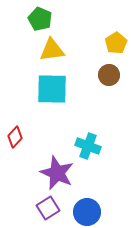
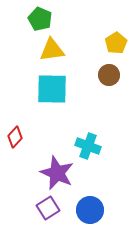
blue circle: moved 3 px right, 2 px up
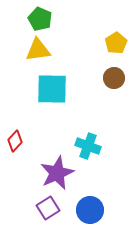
yellow triangle: moved 14 px left
brown circle: moved 5 px right, 3 px down
red diamond: moved 4 px down
purple star: rotated 24 degrees clockwise
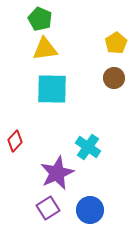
yellow triangle: moved 7 px right, 1 px up
cyan cross: moved 1 px down; rotated 15 degrees clockwise
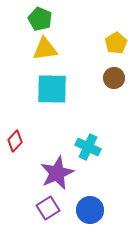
cyan cross: rotated 10 degrees counterclockwise
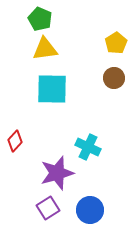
purple star: rotated 8 degrees clockwise
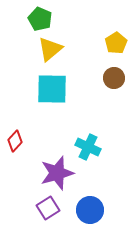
yellow triangle: moved 5 px right; rotated 32 degrees counterclockwise
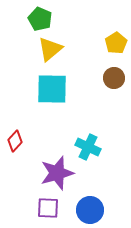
purple square: rotated 35 degrees clockwise
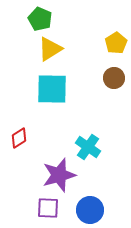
yellow triangle: rotated 8 degrees clockwise
red diamond: moved 4 px right, 3 px up; rotated 15 degrees clockwise
cyan cross: rotated 10 degrees clockwise
purple star: moved 2 px right, 2 px down
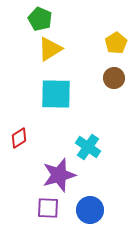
cyan square: moved 4 px right, 5 px down
